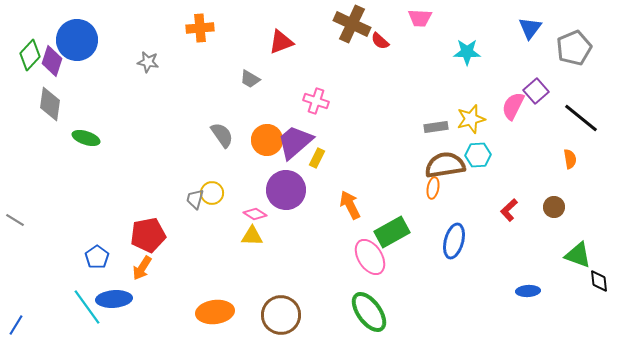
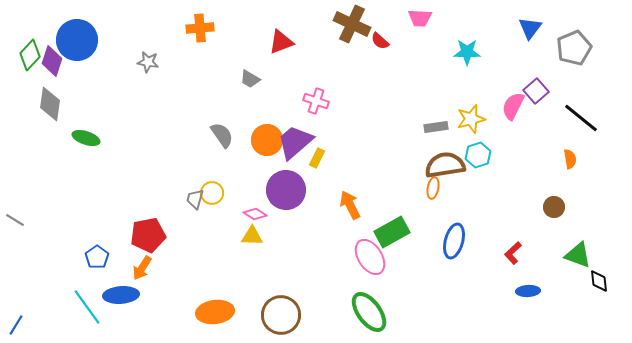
cyan hexagon at (478, 155): rotated 15 degrees counterclockwise
red L-shape at (509, 210): moved 4 px right, 43 px down
blue ellipse at (114, 299): moved 7 px right, 4 px up
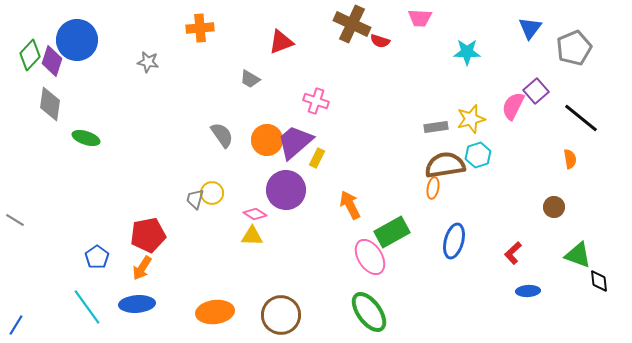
red semicircle at (380, 41): rotated 24 degrees counterclockwise
blue ellipse at (121, 295): moved 16 px right, 9 px down
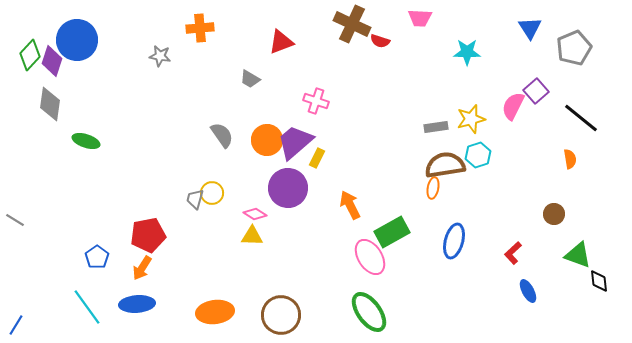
blue triangle at (530, 28): rotated 10 degrees counterclockwise
gray star at (148, 62): moved 12 px right, 6 px up
green ellipse at (86, 138): moved 3 px down
purple circle at (286, 190): moved 2 px right, 2 px up
brown circle at (554, 207): moved 7 px down
blue ellipse at (528, 291): rotated 65 degrees clockwise
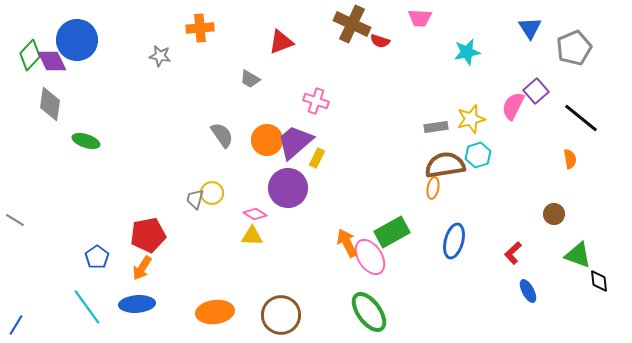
cyan star at (467, 52): rotated 12 degrees counterclockwise
purple diamond at (52, 61): rotated 44 degrees counterclockwise
orange arrow at (350, 205): moved 3 px left, 38 px down
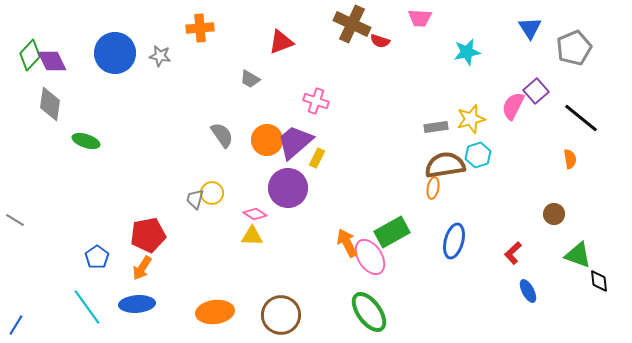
blue circle at (77, 40): moved 38 px right, 13 px down
